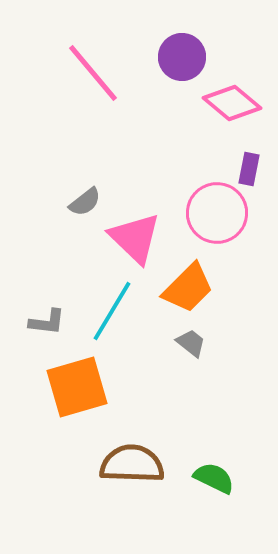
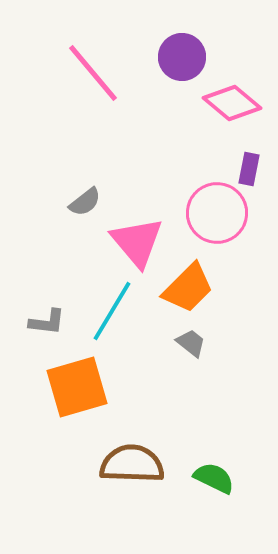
pink triangle: moved 2 px right, 4 px down; rotated 6 degrees clockwise
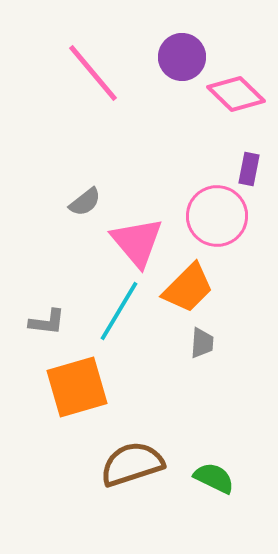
pink diamond: moved 4 px right, 9 px up; rotated 4 degrees clockwise
pink circle: moved 3 px down
cyan line: moved 7 px right
gray trapezoid: moved 11 px right; rotated 56 degrees clockwise
brown semicircle: rotated 20 degrees counterclockwise
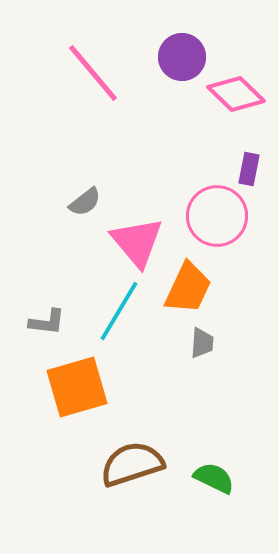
orange trapezoid: rotated 20 degrees counterclockwise
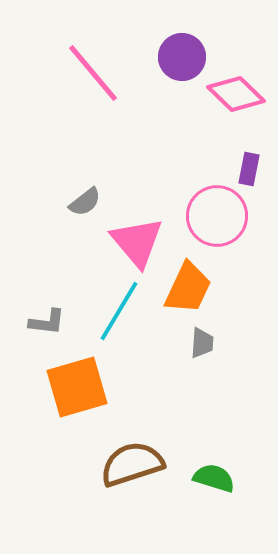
green semicircle: rotated 9 degrees counterclockwise
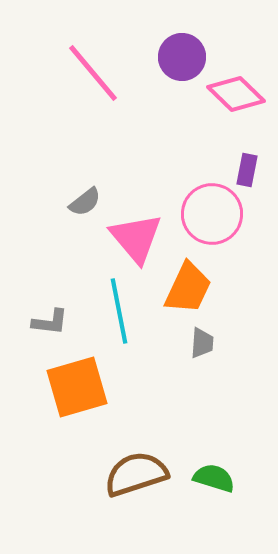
purple rectangle: moved 2 px left, 1 px down
pink circle: moved 5 px left, 2 px up
pink triangle: moved 1 px left, 4 px up
cyan line: rotated 42 degrees counterclockwise
gray L-shape: moved 3 px right
brown semicircle: moved 4 px right, 10 px down
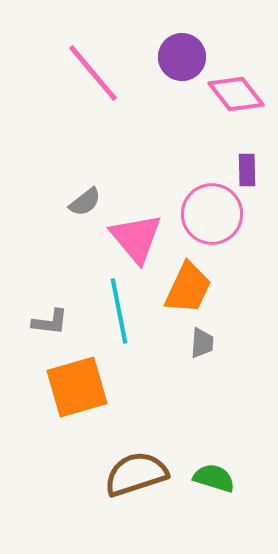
pink diamond: rotated 8 degrees clockwise
purple rectangle: rotated 12 degrees counterclockwise
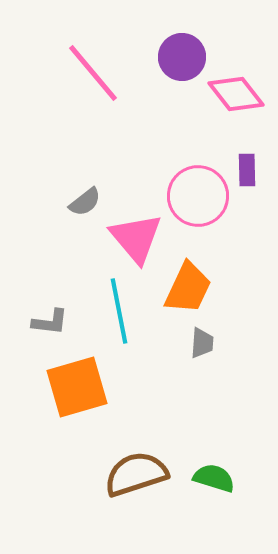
pink circle: moved 14 px left, 18 px up
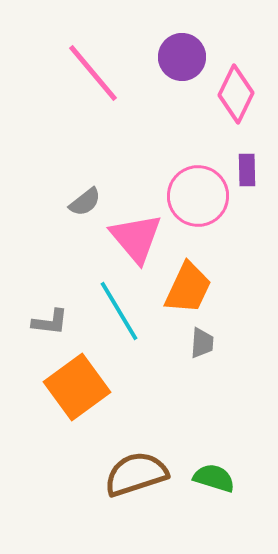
pink diamond: rotated 64 degrees clockwise
cyan line: rotated 20 degrees counterclockwise
orange square: rotated 20 degrees counterclockwise
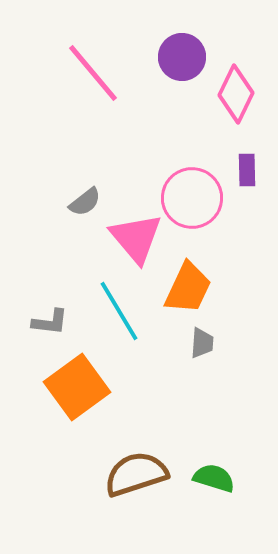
pink circle: moved 6 px left, 2 px down
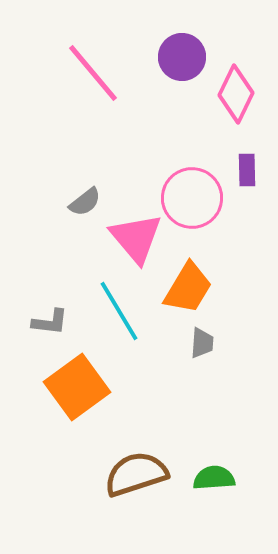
orange trapezoid: rotated 6 degrees clockwise
green semicircle: rotated 21 degrees counterclockwise
